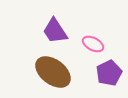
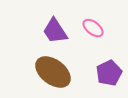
pink ellipse: moved 16 px up; rotated 10 degrees clockwise
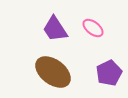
purple trapezoid: moved 2 px up
